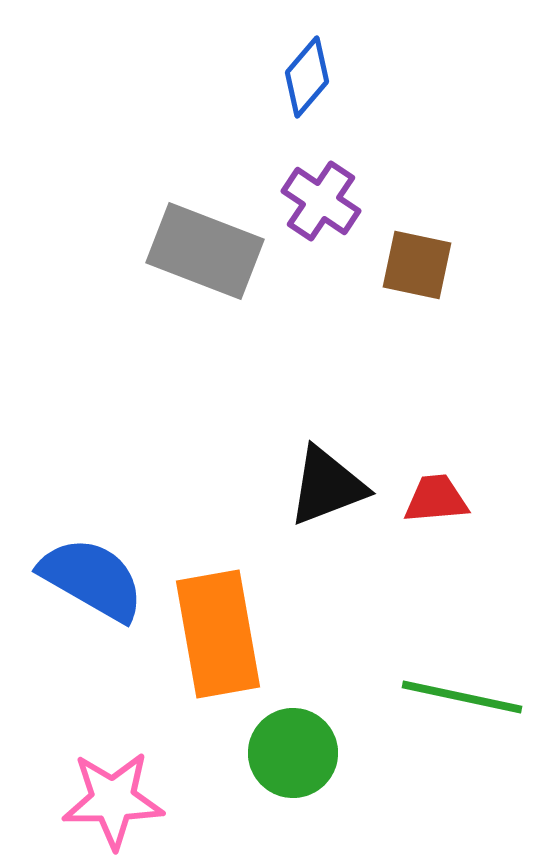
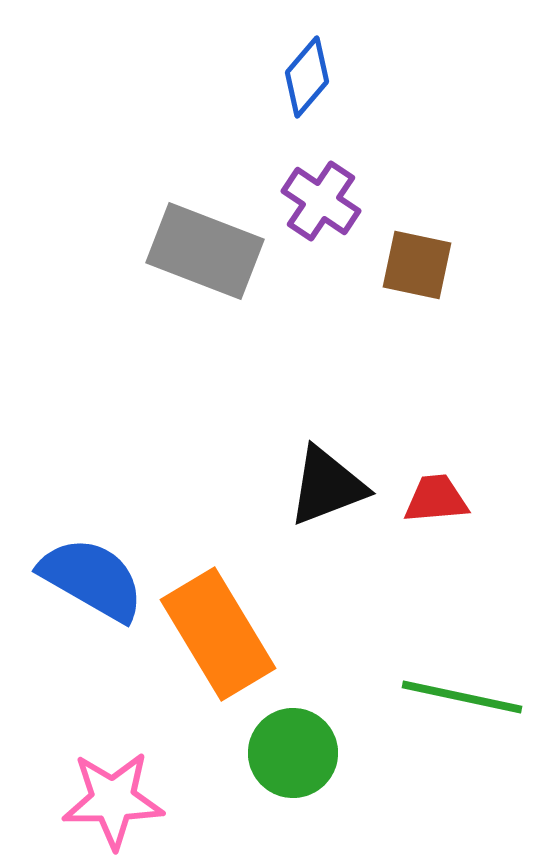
orange rectangle: rotated 21 degrees counterclockwise
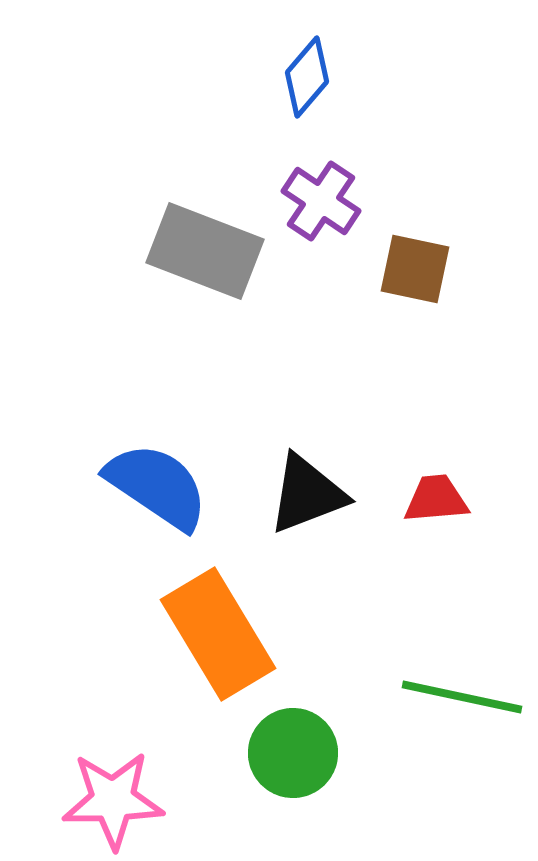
brown square: moved 2 px left, 4 px down
black triangle: moved 20 px left, 8 px down
blue semicircle: moved 65 px right, 93 px up; rotated 4 degrees clockwise
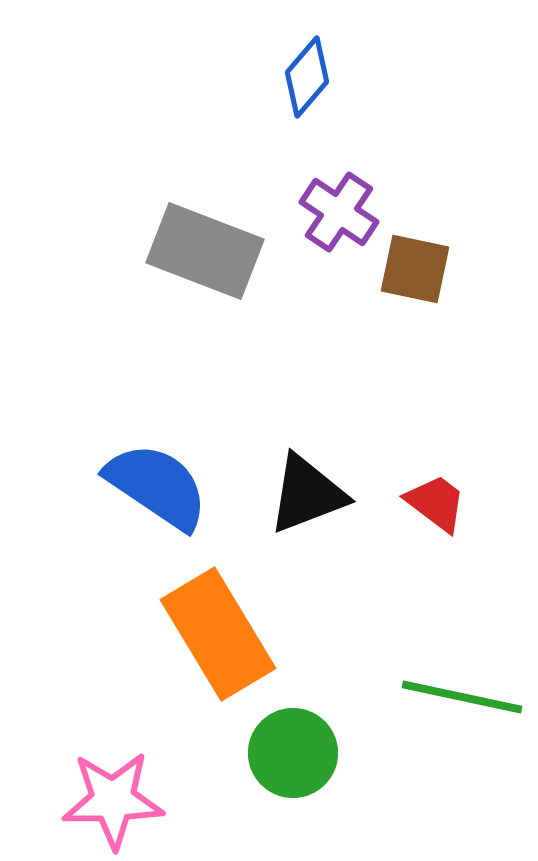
purple cross: moved 18 px right, 11 px down
red trapezoid: moved 4 px down; rotated 42 degrees clockwise
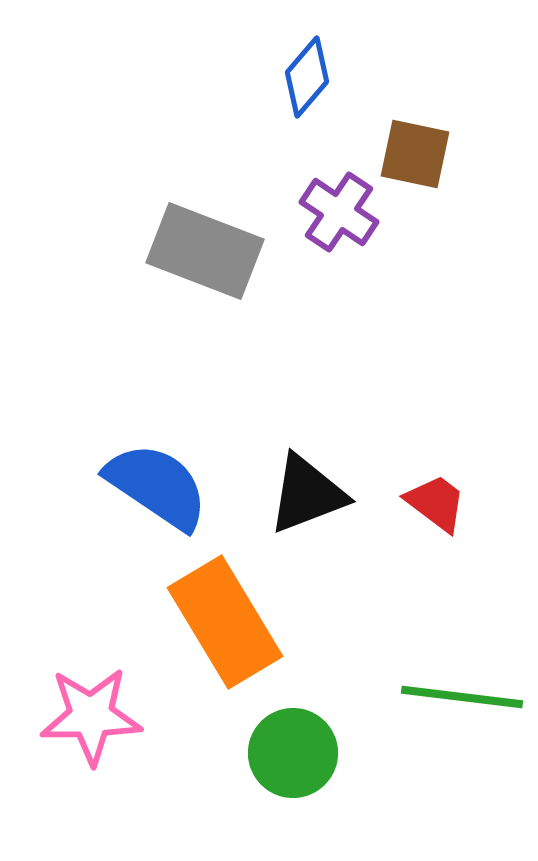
brown square: moved 115 px up
orange rectangle: moved 7 px right, 12 px up
green line: rotated 5 degrees counterclockwise
pink star: moved 22 px left, 84 px up
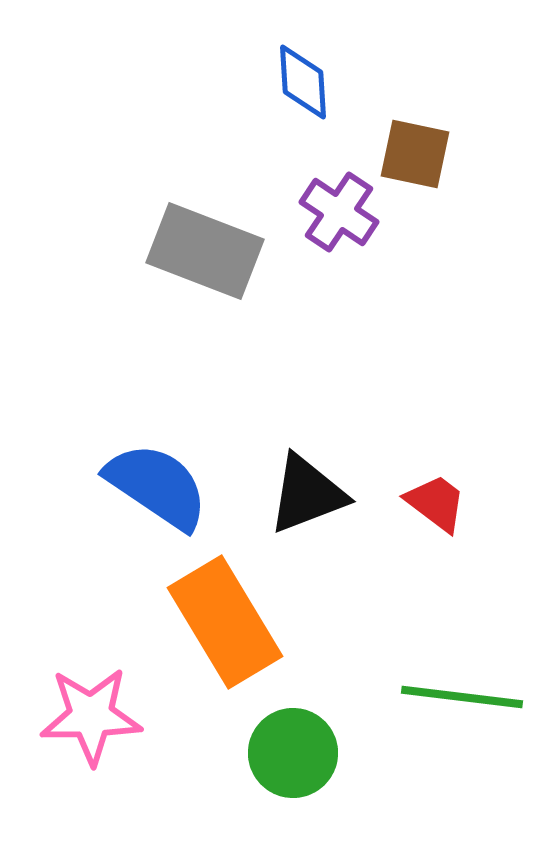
blue diamond: moved 4 px left, 5 px down; rotated 44 degrees counterclockwise
